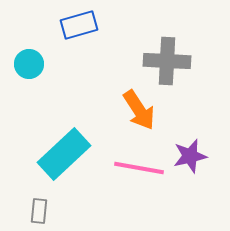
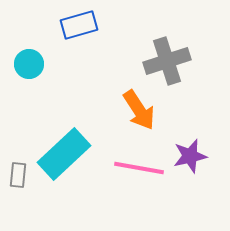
gray cross: rotated 21 degrees counterclockwise
gray rectangle: moved 21 px left, 36 px up
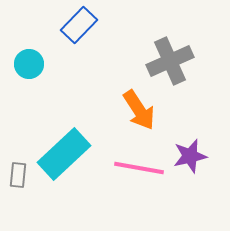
blue rectangle: rotated 30 degrees counterclockwise
gray cross: moved 3 px right; rotated 6 degrees counterclockwise
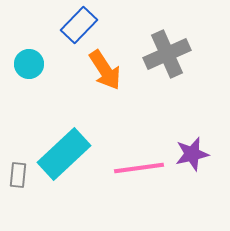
gray cross: moved 3 px left, 7 px up
orange arrow: moved 34 px left, 40 px up
purple star: moved 2 px right, 2 px up
pink line: rotated 18 degrees counterclockwise
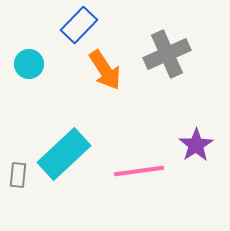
purple star: moved 4 px right, 9 px up; rotated 20 degrees counterclockwise
pink line: moved 3 px down
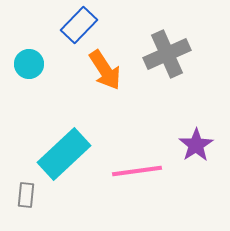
pink line: moved 2 px left
gray rectangle: moved 8 px right, 20 px down
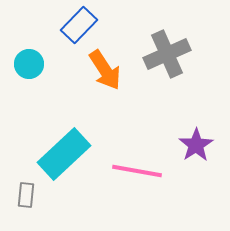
pink line: rotated 18 degrees clockwise
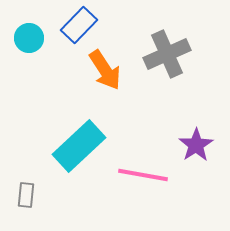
cyan circle: moved 26 px up
cyan rectangle: moved 15 px right, 8 px up
pink line: moved 6 px right, 4 px down
